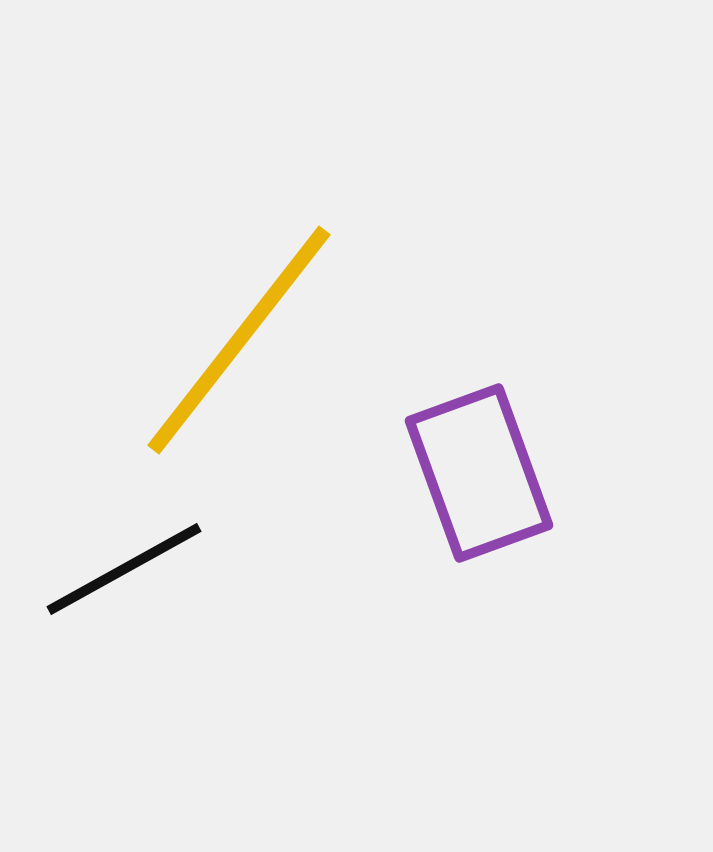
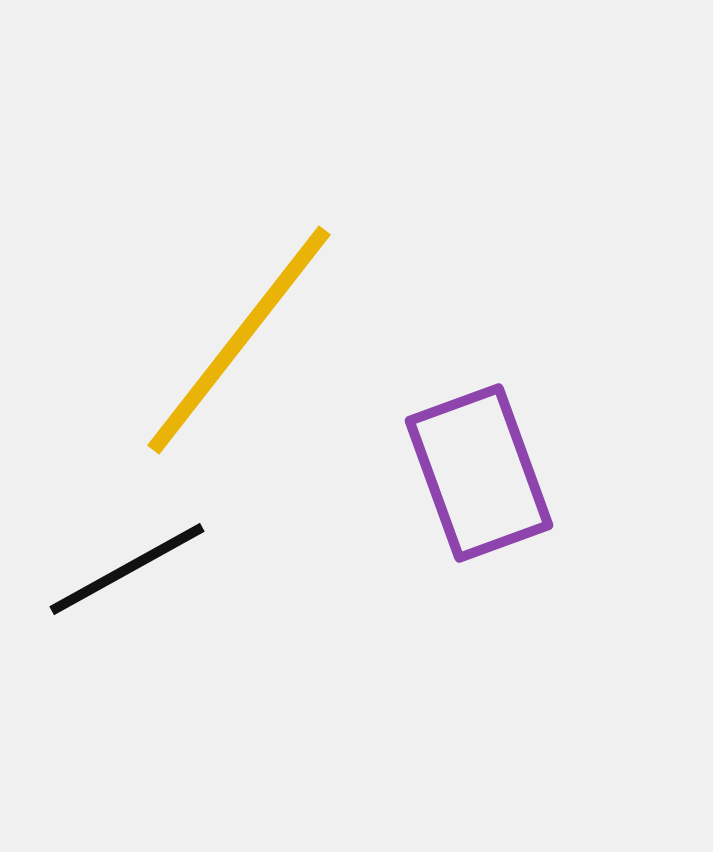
black line: moved 3 px right
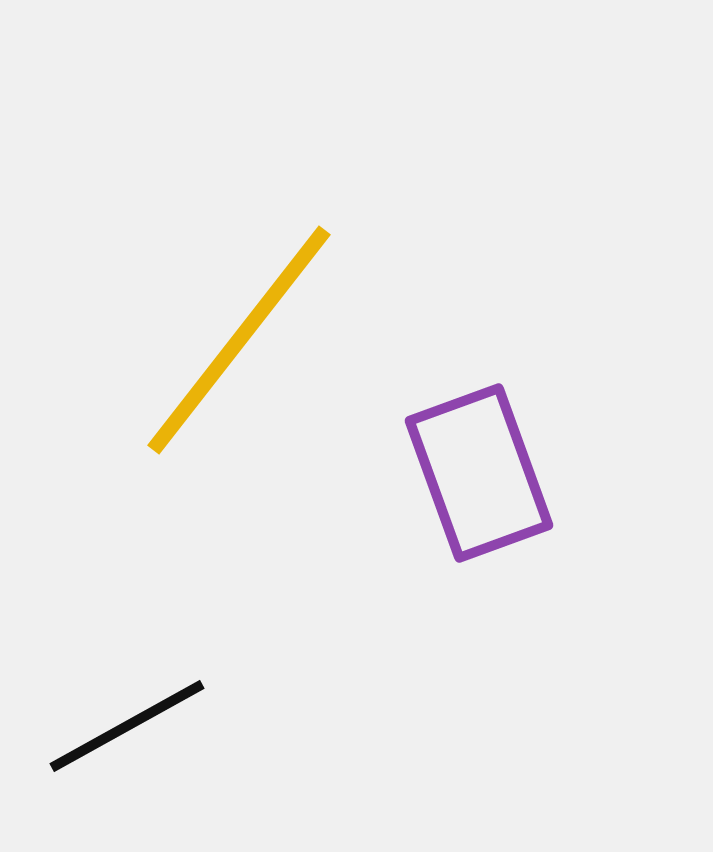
black line: moved 157 px down
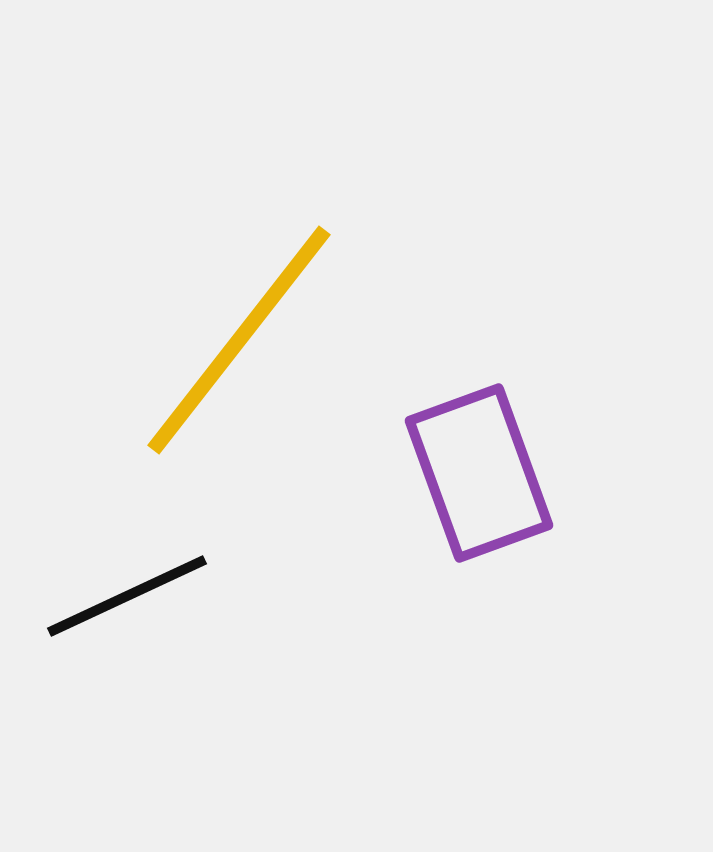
black line: moved 130 px up; rotated 4 degrees clockwise
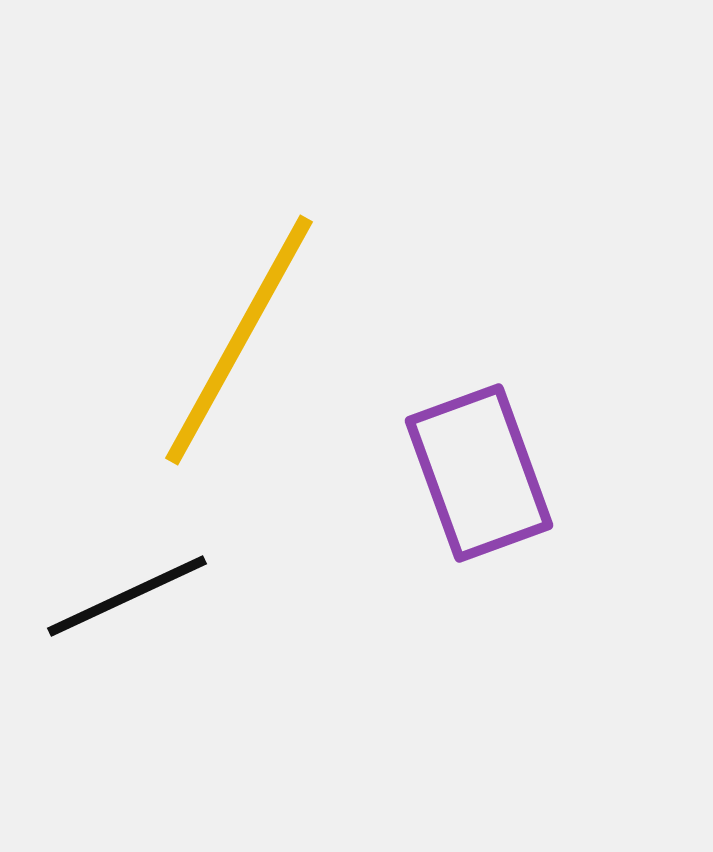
yellow line: rotated 9 degrees counterclockwise
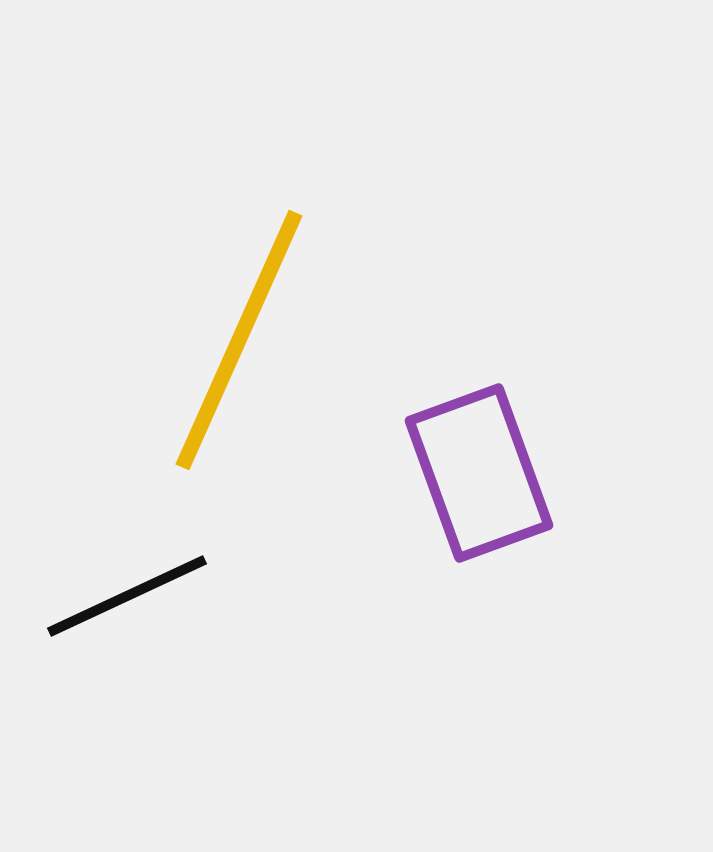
yellow line: rotated 5 degrees counterclockwise
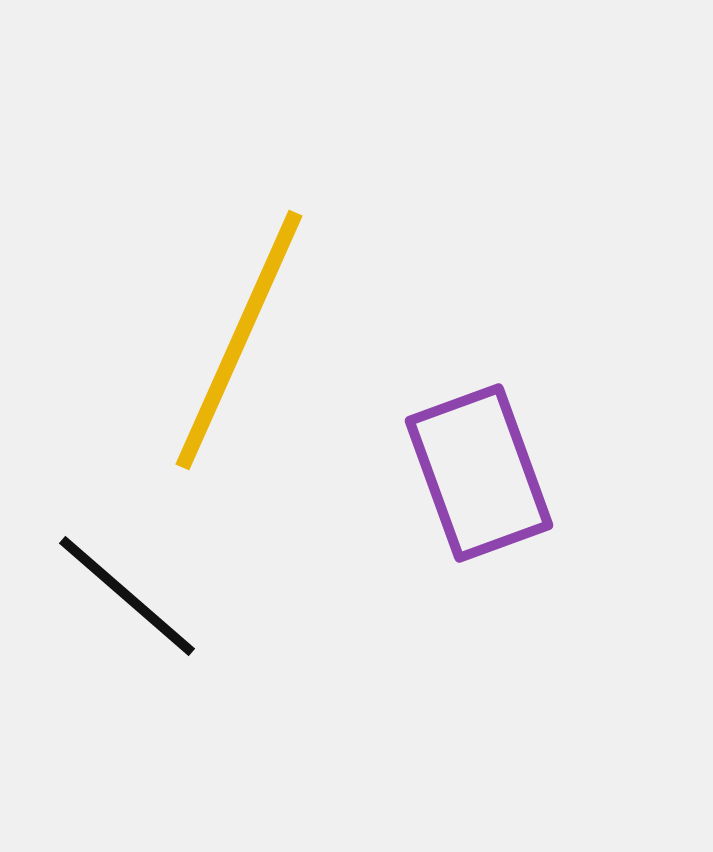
black line: rotated 66 degrees clockwise
